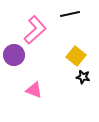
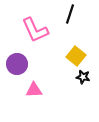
black line: rotated 60 degrees counterclockwise
pink L-shape: rotated 108 degrees clockwise
purple circle: moved 3 px right, 9 px down
pink triangle: rotated 24 degrees counterclockwise
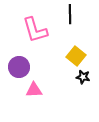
black line: rotated 18 degrees counterclockwise
pink L-shape: rotated 8 degrees clockwise
purple circle: moved 2 px right, 3 px down
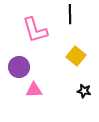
black star: moved 1 px right, 14 px down
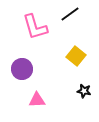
black line: rotated 54 degrees clockwise
pink L-shape: moved 3 px up
purple circle: moved 3 px right, 2 px down
pink triangle: moved 3 px right, 10 px down
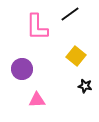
pink L-shape: moved 2 px right; rotated 16 degrees clockwise
black star: moved 1 px right, 5 px up
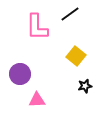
purple circle: moved 2 px left, 5 px down
black star: rotated 24 degrees counterclockwise
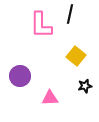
black line: rotated 42 degrees counterclockwise
pink L-shape: moved 4 px right, 2 px up
purple circle: moved 2 px down
pink triangle: moved 13 px right, 2 px up
